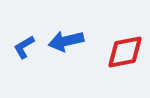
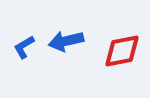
red diamond: moved 3 px left, 1 px up
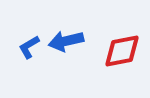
blue L-shape: moved 5 px right
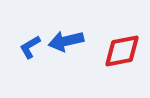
blue L-shape: moved 1 px right
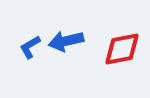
red diamond: moved 2 px up
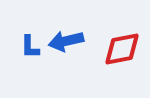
blue L-shape: rotated 60 degrees counterclockwise
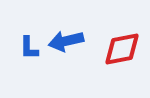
blue L-shape: moved 1 px left, 1 px down
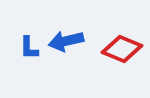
red diamond: rotated 33 degrees clockwise
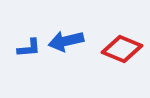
blue L-shape: rotated 95 degrees counterclockwise
